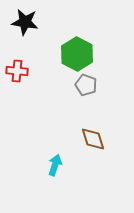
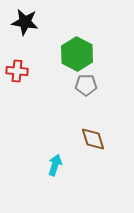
gray pentagon: rotated 20 degrees counterclockwise
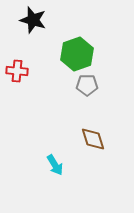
black star: moved 8 px right, 2 px up; rotated 8 degrees clockwise
green hexagon: rotated 12 degrees clockwise
gray pentagon: moved 1 px right
cyan arrow: rotated 130 degrees clockwise
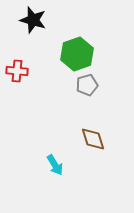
gray pentagon: rotated 15 degrees counterclockwise
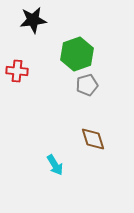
black star: rotated 24 degrees counterclockwise
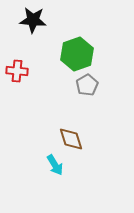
black star: rotated 12 degrees clockwise
gray pentagon: rotated 15 degrees counterclockwise
brown diamond: moved 22 px left
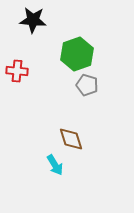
gray pentagon: rotated 25 degrees counterclockwise
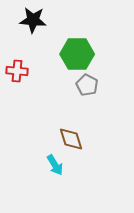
green hexagon: rotated 20 degrees clockwise
gray pentagon: rotated 10 degrees clockwise
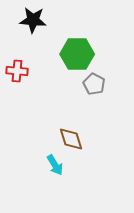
gray pentagon: moved 7 px right, 1 px up
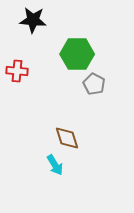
brown diamond: moved 4 px left, 1 px up
